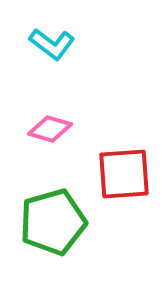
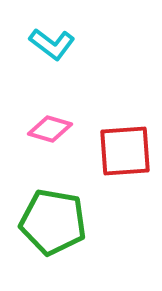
red square: moved 1 px right, 23 px up
green pentagon: rotated 26 degrees clockwise
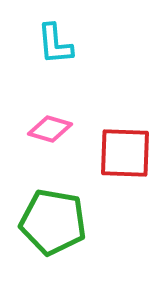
cyan L-shape: moved 3 px right; rotated 48 degrees clockwise
red square: moved 2 px down; rotated 6 degrees clockwise
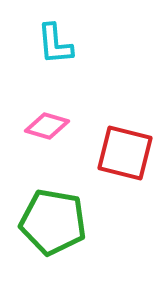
pink diamond: moved 3 px left, 3 px up
red square: rotated 12 degrees clockwise
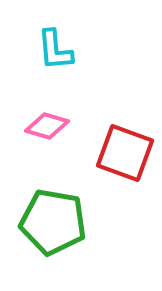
cyan L-shape: moved 6 px down
red square: rotated 6 degrees clockwise
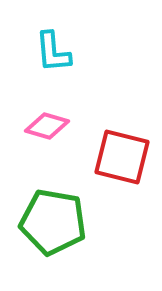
cyan L-shape: moved 2 px left, 2 px down
red square: moved 3 px left, 4 px down; rotated 6 degrees counterclockwise
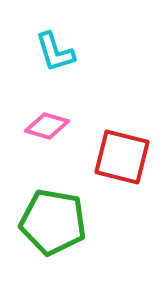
cyan L-shape: moved 2 px right; rotated 12 degrees counterclockwise
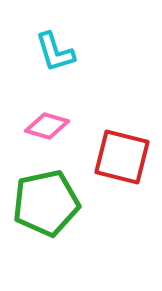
green pentagon: moved 7 px left, 19 px up; rotated 22 degrees counterclockwise
